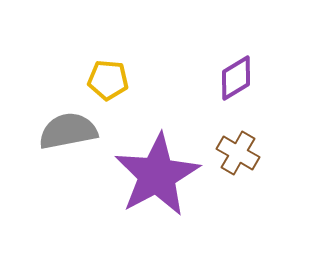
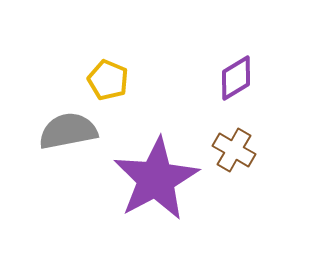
yellow pentagon: rotated 18 degrees clockwise
brown cross: moved 4 px left, 3 px up
purple star: moved 1 px left, 4 px down
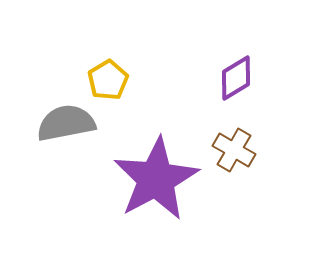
yellow pentagon: rotated 18 degrees clockwise
gray semicircle: moved 2 px left, 8 px up
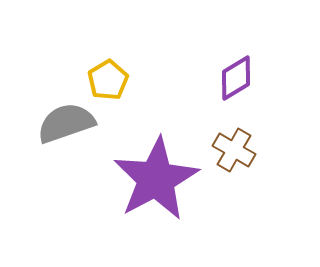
gray semicircle: rotated 8 degrees counterclockwise
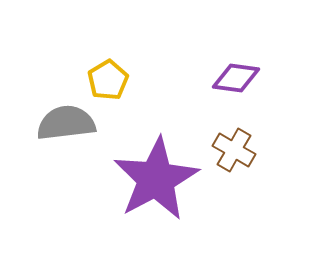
purple diamond: rotated 39 degrees clockwise
gray semicircle: rotated 12 degrees clockwise
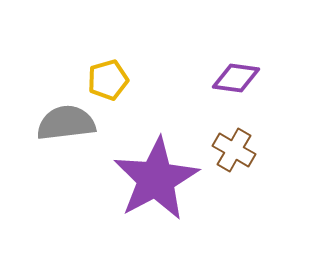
yellow pentagon: rotated 15 degrees clockwise
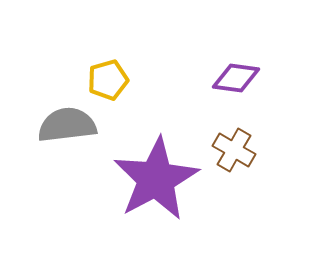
gray semicircle: moved 1 px right, 2 px down
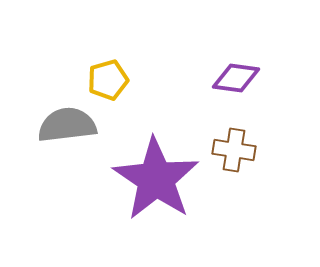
brown cross: rotated 21 degrees counterclockwise
purple star: rotated 10 degrees counterclockwise
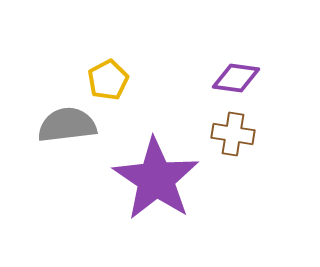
yellow pentagon: rotated 12 degrees counterclockwise
brown cross: moved 1 px left, 16 px up
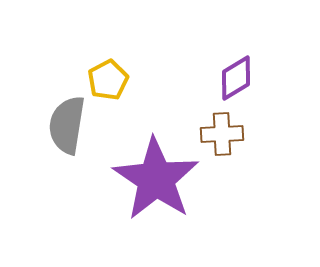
purple diamond: rotated 39 degrees counterclockwise
gray semicircle: rotated 74 degrees counterclockwise
brown cross: moved 11 px left; rotated 12 degrees counterclockwise
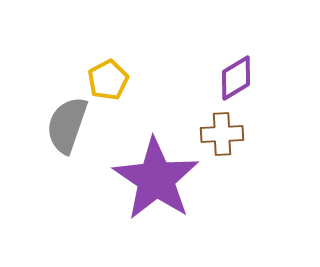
gray semicircle: rotated 10 degrees clockwise
